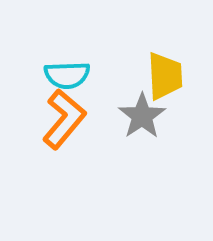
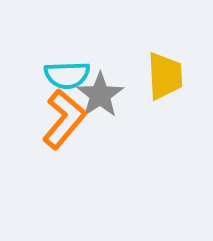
gray star: moved 42 px left, 21 px up
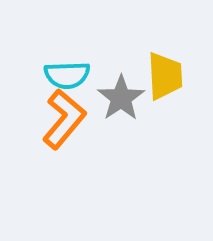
gray star: moved 21 px right, 3 px down
